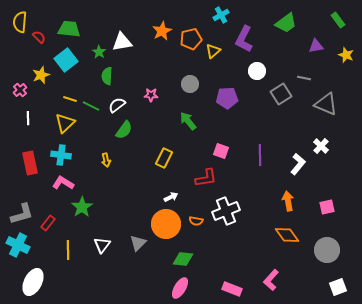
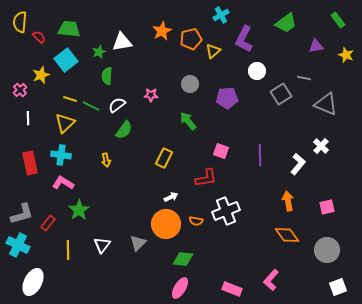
green star at (99, 52): rotated 16 degrees clockwise
green star at (82, 207): moved 3 px left, 3 px down
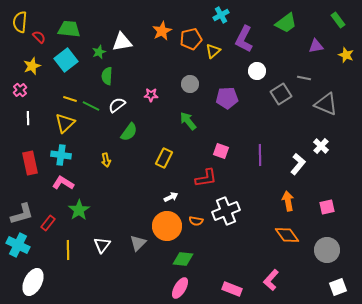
yellow star at (41, 75): moved 9 px left, 9 px up
green semicircle at (124, 130): moved 5 px right, 2 px down
orange circle at (166, 224): moved 1 px right, 2 px down
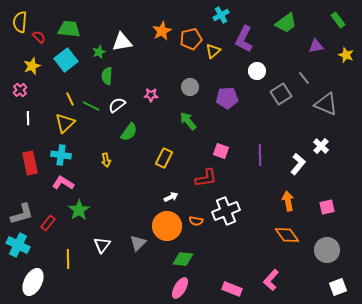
gray line at (304, 78): rotated 40 degrees clockwise
gray circle at (190, 84): moved 3 px down
yellow line at (70, 99): rotated 48 degrees clockwise
yellow line at (68, 250): moved 9 px down
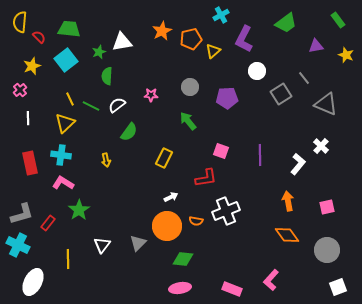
pink ellipse at (180, 288): rotated 50 degrees clockwise
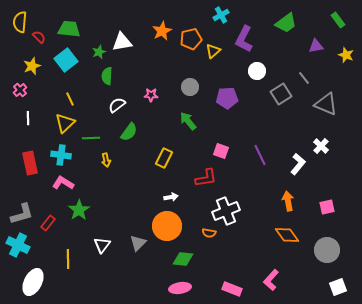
green line at (91, 106): moved 32 px down; rotated 30 degrees counterclockwise
purple line at (260, 155): rotated 25 degrees counterclockwise
white arrow at (171, 197): rotated 16 degrees clockwise
orange semicircle at (196, 221): moved 13 px right, 12 px down
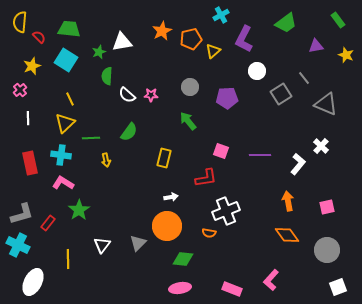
cyan square at (66, 60): rotated 20 degrees counterclockwise
white semicircle at (117, 105): moved 10 px right, 10 px up; rotated 102 degrees counterclockwise
purple line at (260, 155): rotated 65 degrees counterclockwise
yellow rectangle at (164, 158): rotated 12 degrees counterclockwise
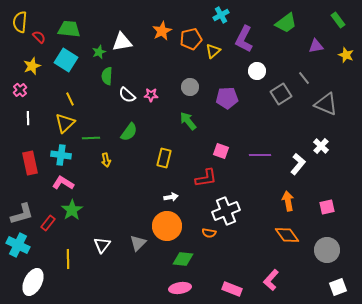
green star at (79, 210): moved 7 px left
